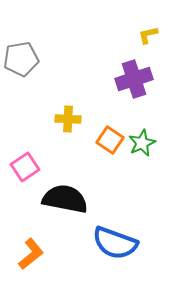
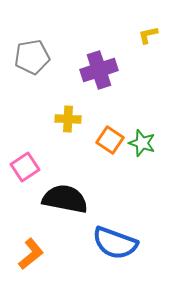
gray pentagon: moved 11 px right, 2 px up
purple cross: moved 35 px left, 9 px up
green star: rotated 28 degrees counterclockwise
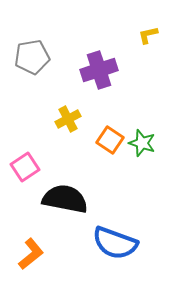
yellow cross: rotated 30 degrees counterclockwise
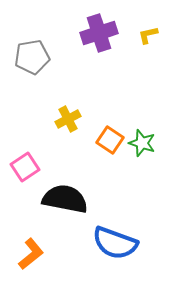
purple cross: moved 37 px up
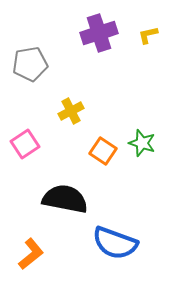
gray pentagon: moved 2 px left, 7 px down
yellow cross: moved 3 px right, 8 px up
orange square: moved 7 px left, 11 px down
pink square: moved 23 px up
